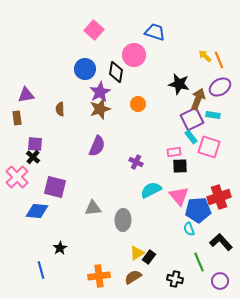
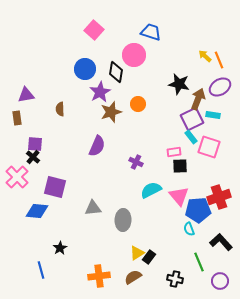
blue trapezoid at (155, 32): moved 4 px left
brown star at (100, 109): moved 11 px right, 3 px down
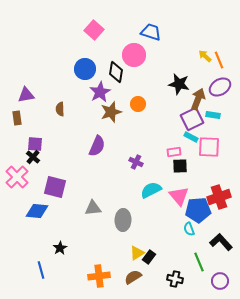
cyan rectangle at (191, 137): rotated 24 degrees counterclockwise
pink square at (209, 147): rotated 15 degrees counterclockwise
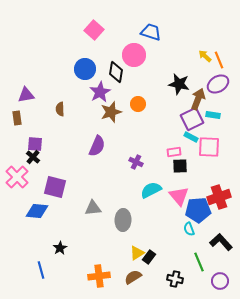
purple ellipse at (220, 87): moved 2 px left, 3 px up
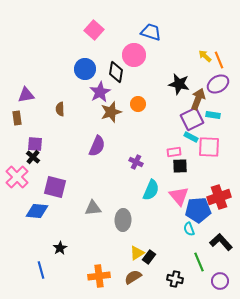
cyan semicircle at (151, 190): rotated 140 degrees clockwise
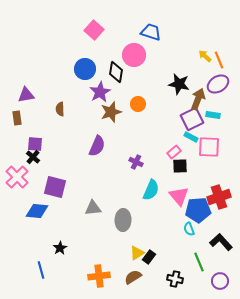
pink rectangle at (174, 152): rotated 32 degrees counterclockwise
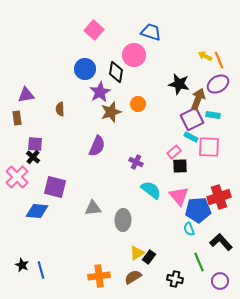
yellow arrow at (205, 56): rotated 16 degrees counterclockwise
cyan semicircle at (151, 190): rotated 75 degrees counterclockwise
black star at (60, 248): moved 38 px left, 17 px down; rotated 16 degrees counterclockwise
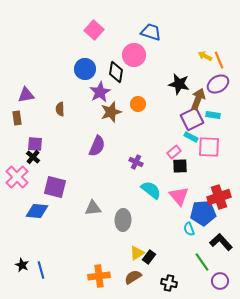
blue pentagon at (198, 210): moved 5 px right, 3 px down
green line at (199, 262): moved 3 px right; rotated 12 degrees counterclockwise
black cross at (175, 279): moved 6 px left, 4 px down
